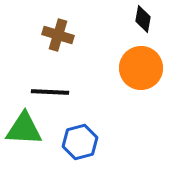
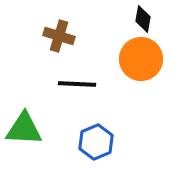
brown cross: moved 1 px right, 1 px down
orange circle: moved 9 px up
black line: moved 27 px right, 8 px up
blue hexagon: moved 16 px right; rotated 8 degrees counterclockwise
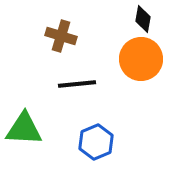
brown cross: moved 2 px right
black line: rotated 9 degrees counterclockwise
